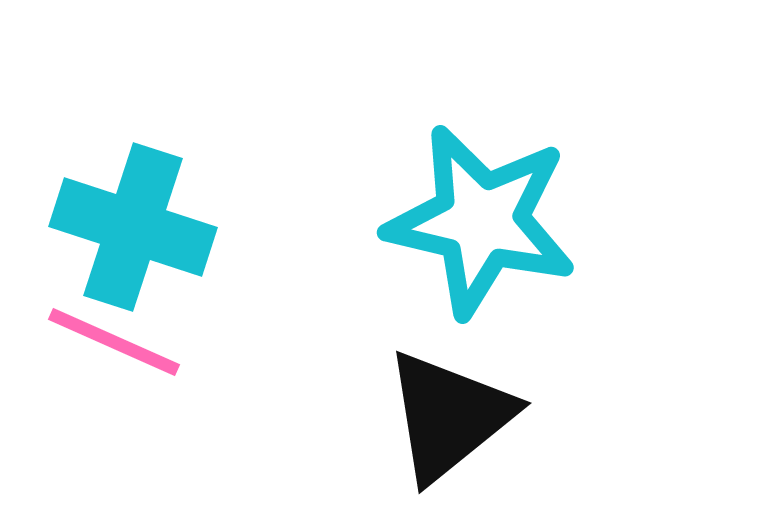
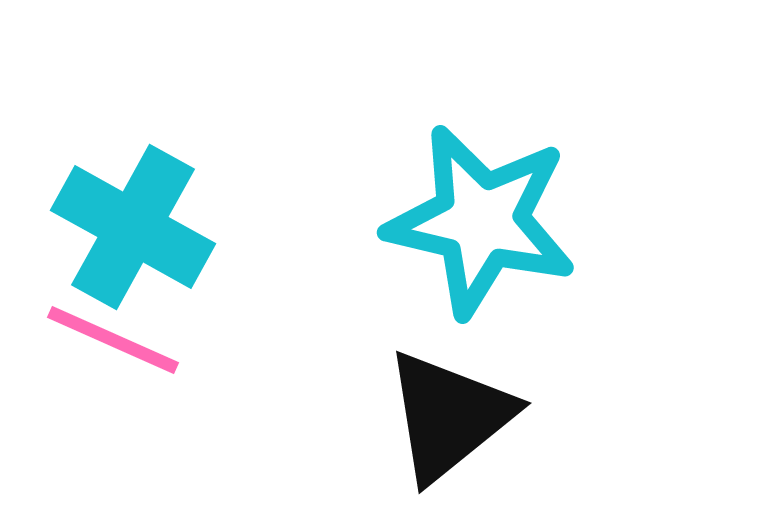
cyan cross: rotated 11 degrees clockwise
pink line: moved 1 px left, 2 px up
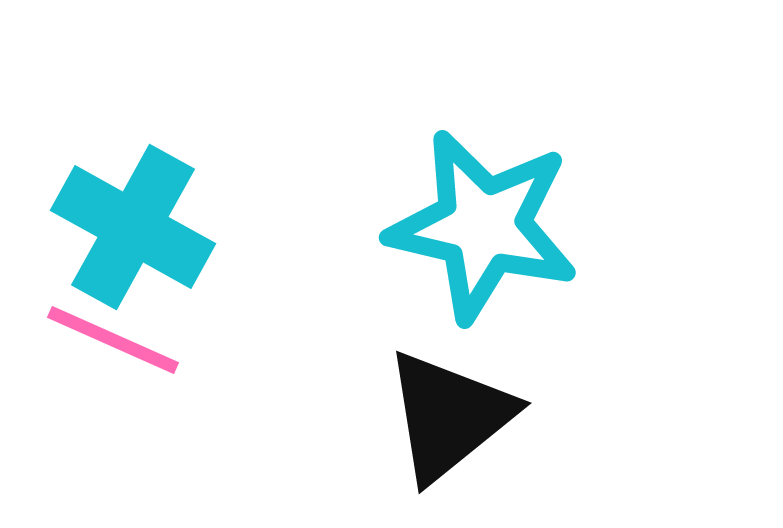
cyan star: moved 2 px right, 5 px down
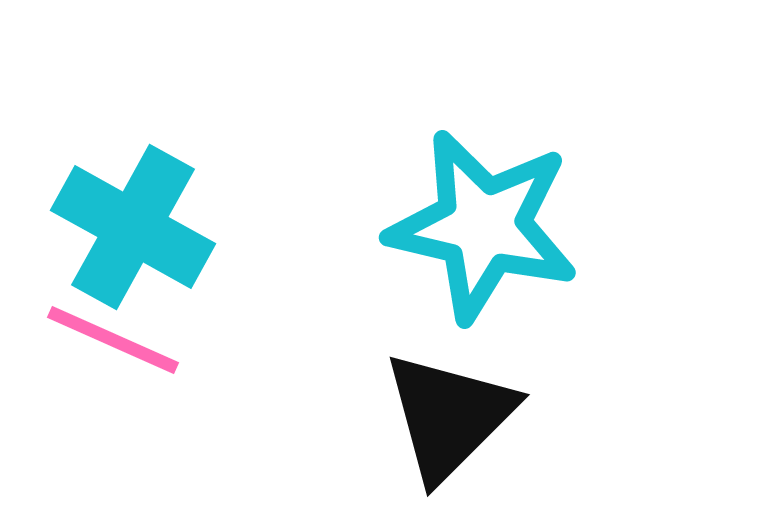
black triangle: rotated 6 degrees counterclockwise
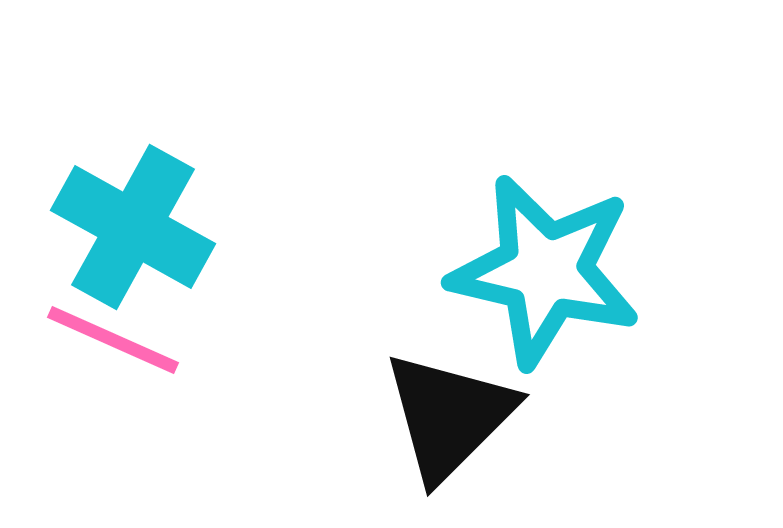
cyan star: moved 62 px right, 45 px down
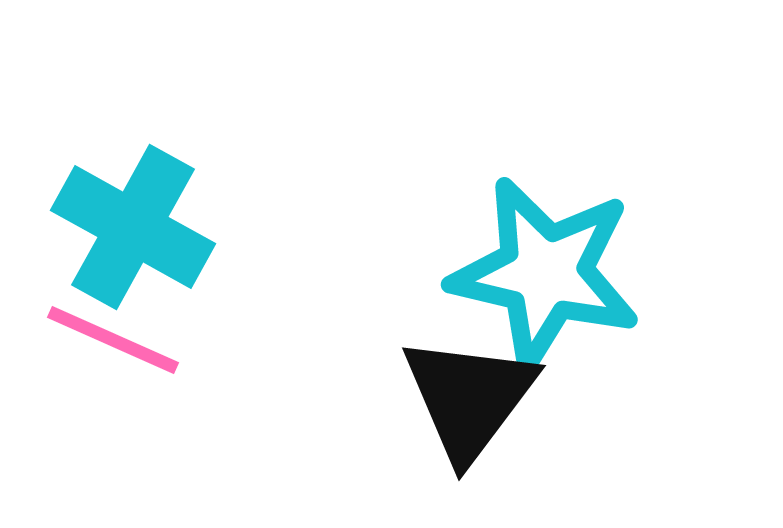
cyan star: moved 2 px down
black triangle: moved 20 px right, 18 px up; rotated 8 degrees counterclockwise
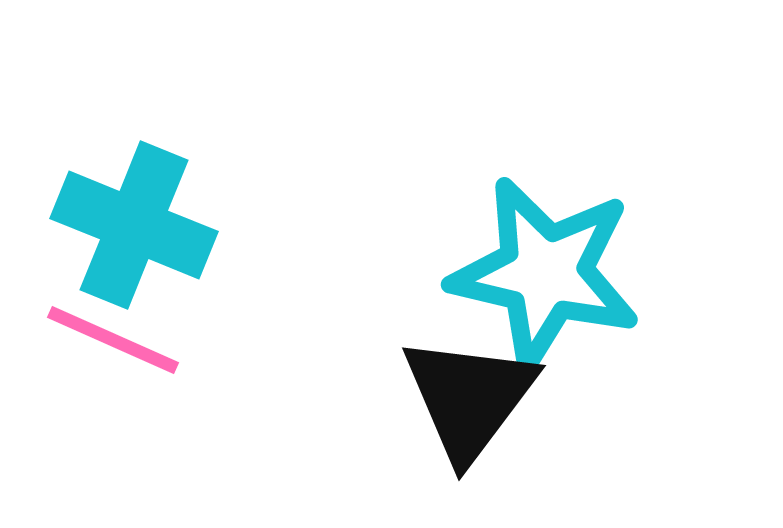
cyan cross: moved 1 px right, 2 px up; rotated 7 degrees counterclockwise
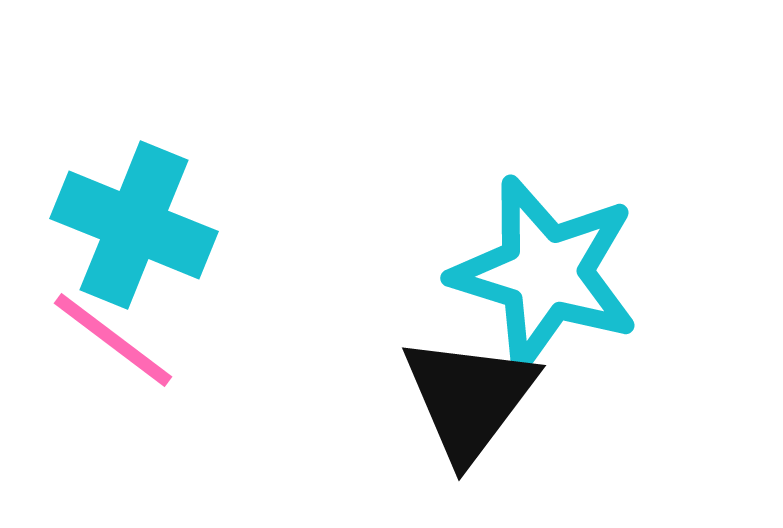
cyan star: rotated 4 degrees clockwise
pink line: rotated 13 degrees clockwise
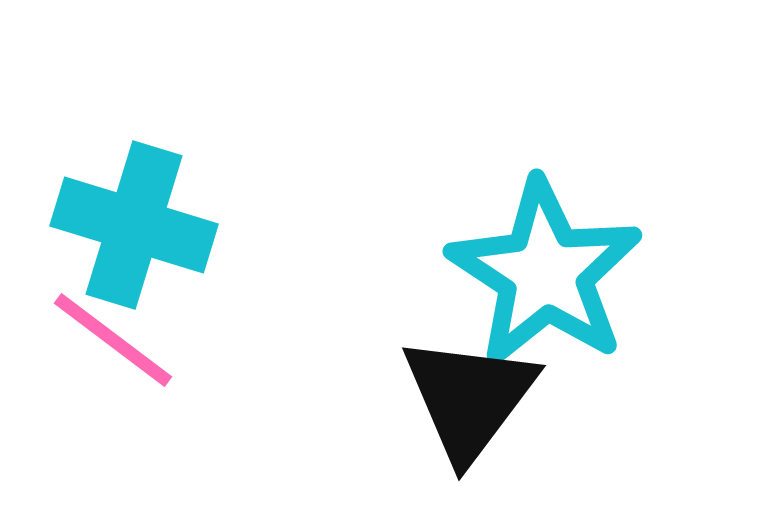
cyan cross: rotated 5 degrees counterclockwise
cyan star: rotated 16 degrees clockwise
